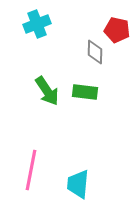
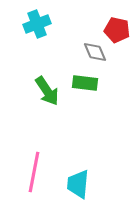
gray diamond: rotated 25 degrees counterclockwise
green rectangle: moved 9 px up
pink line: moved 3 px right, 2 px down
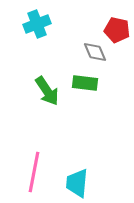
cyan trapezoid: moved 1 px left, 1 px up
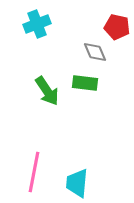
red pentagon: moved 3 px up
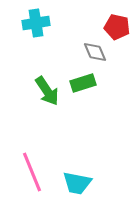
cyan cross: moved 1 px left, 1 px up; rotated 12 degrees clockwise
green rectangle: moved 2 px left; rotated 25 degrees counterclockwise
pink line: moved 2 px left; rotated 33 degrees counterclockwise
cyan trapezoid: rotated 84 degrees counterclockwise
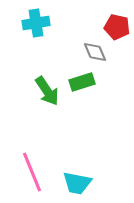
green rectangle: moved 1 px left, 1 px up
